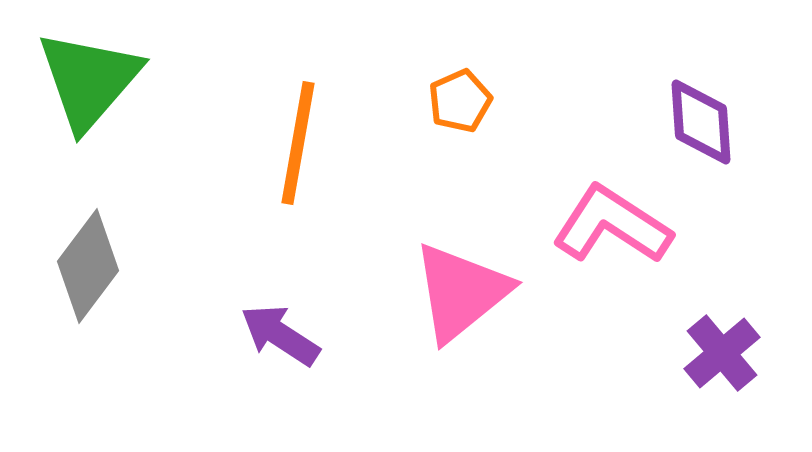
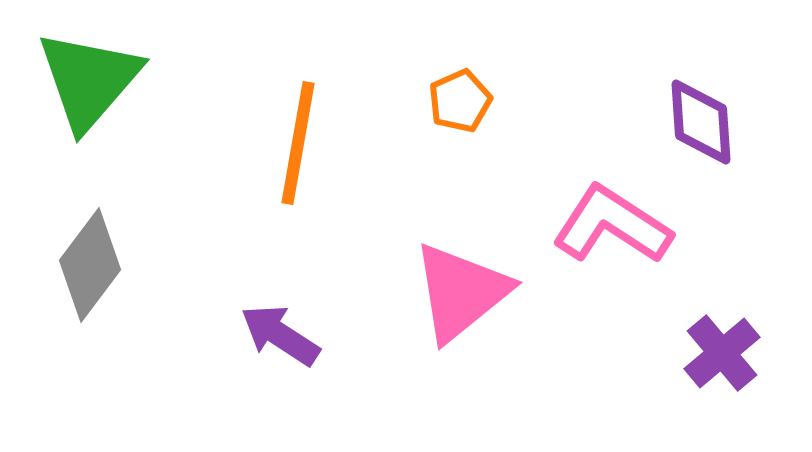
gray diamond: moved 2 px right, 1 px up
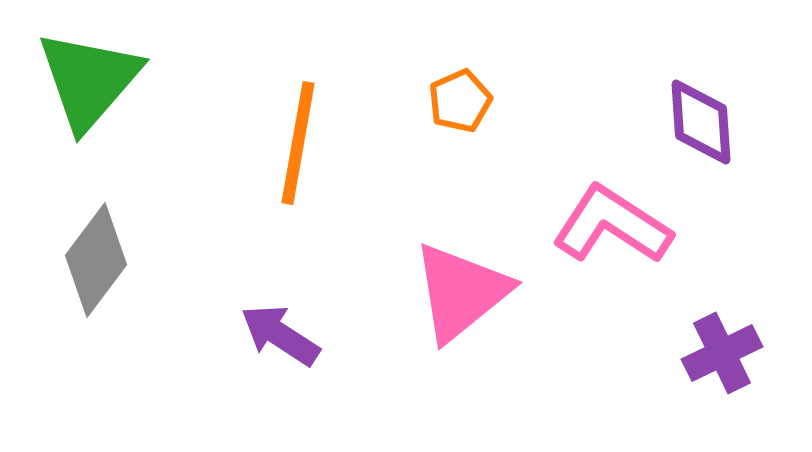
gray diamond: moved 6 px right, 5 px up
purple cross: rotated 14 degrees clockwise
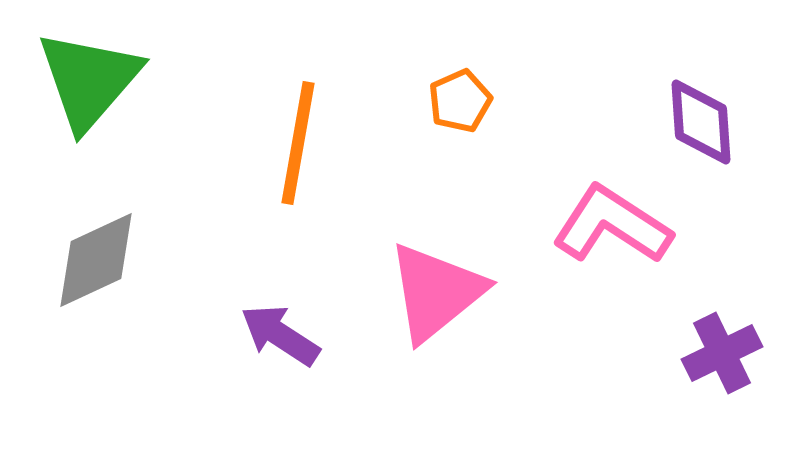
gray diamond: rotated 28 degrees clockwise
pink triangle: moved 25 px left
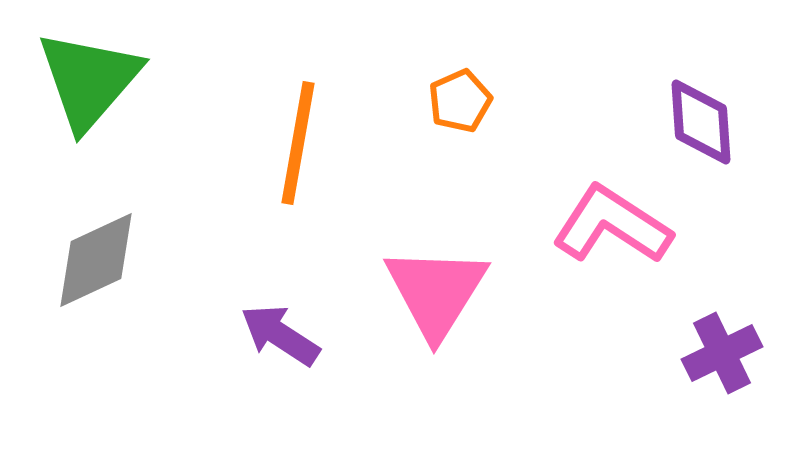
pink triangle: rotated 19 degrees counterclockwise
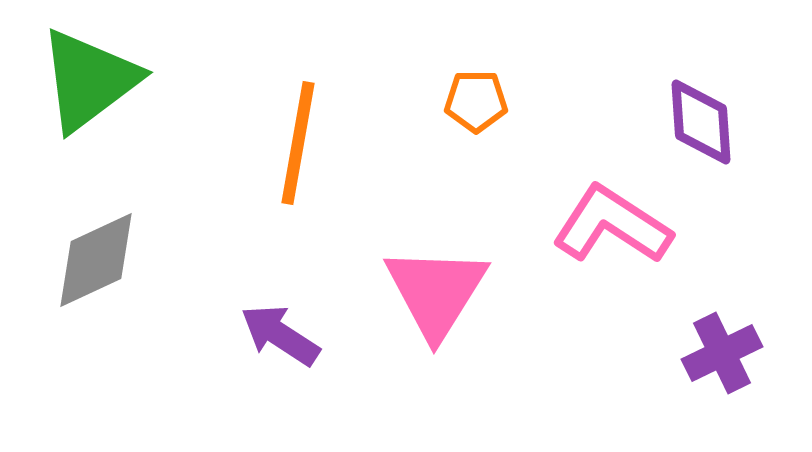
green triangle: rotated 12 degrees clockwise
orange pentagon: moved 16 px right; rotated 24 degrees clockwise
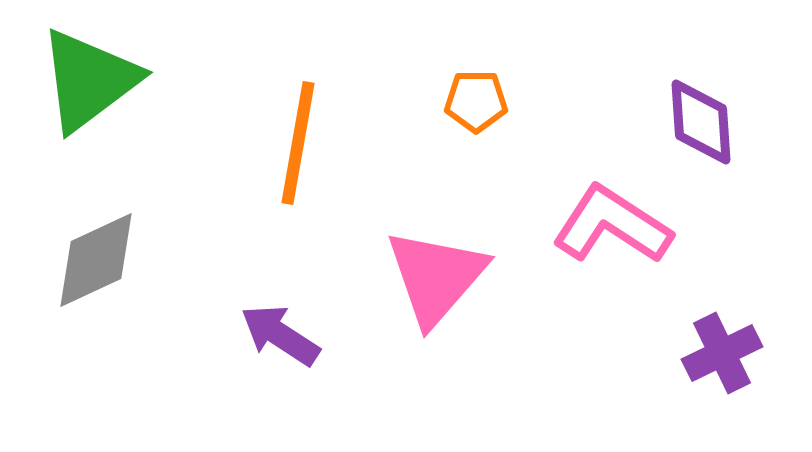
pink triangle: moved 15 px up; rotated 9 degrees clockwise
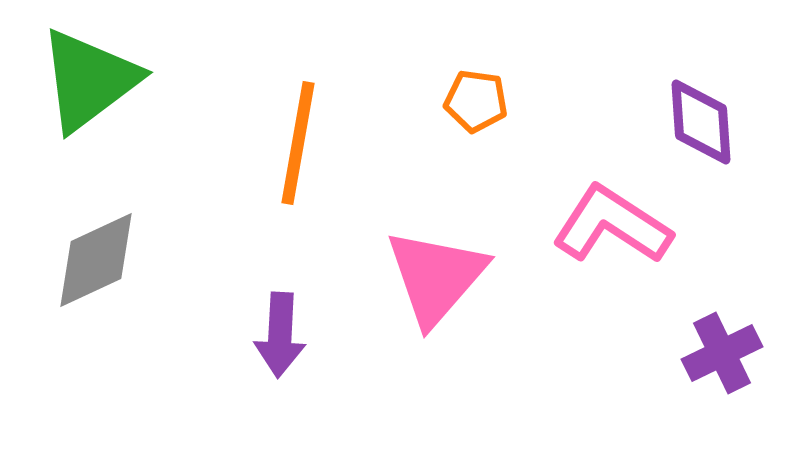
orange pentagon: rotated 8 degrees clockwise
purple arrow: rotated 120 degrees counterclockwise
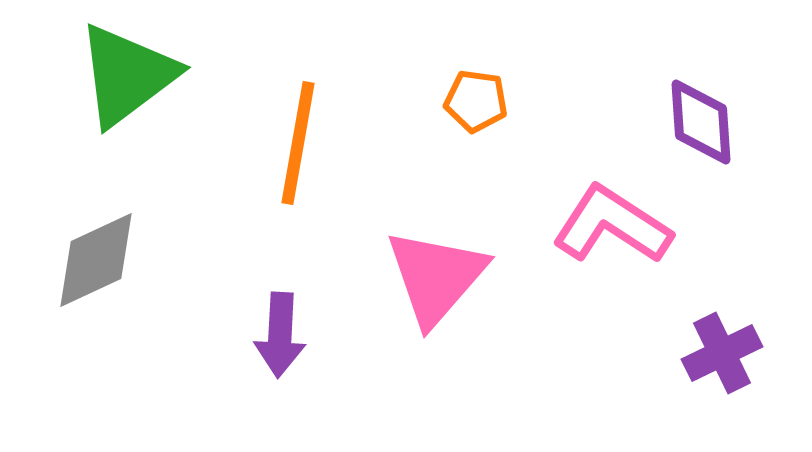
green triangle: moved 38 px right, 5 px up
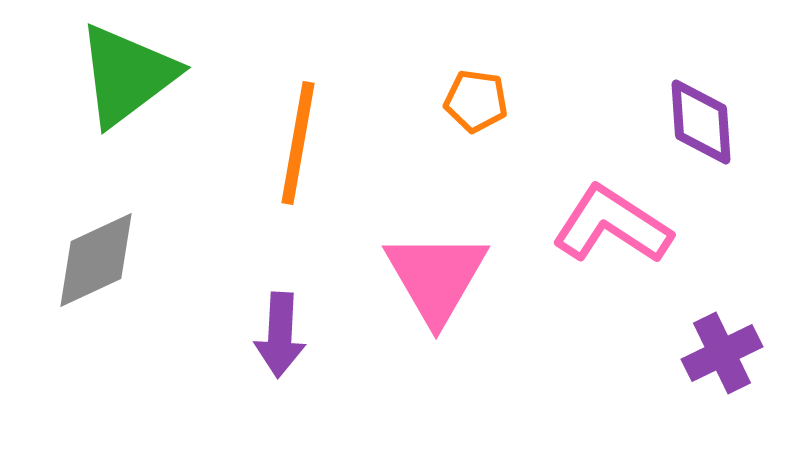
pink triangle: rotated 11 degrees counterclockwise
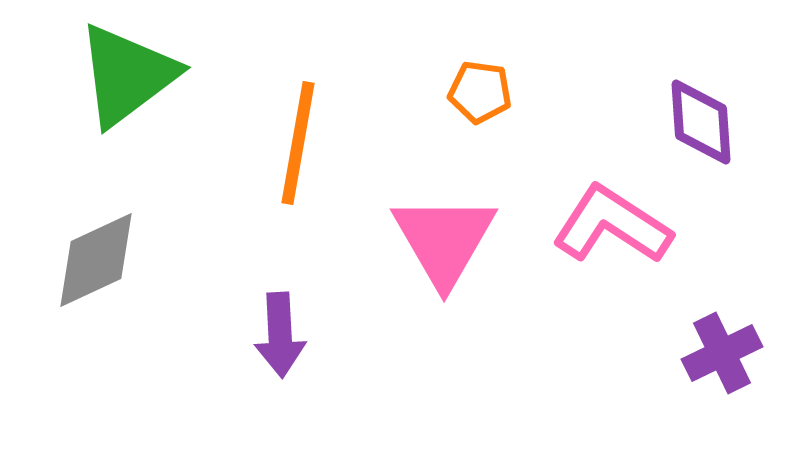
orange pentagon: moved 4 px right, 9 px up
pink triangle: moved 8 px right, 37 px up
purple arrow: rotated 6 degrees counterclockwise
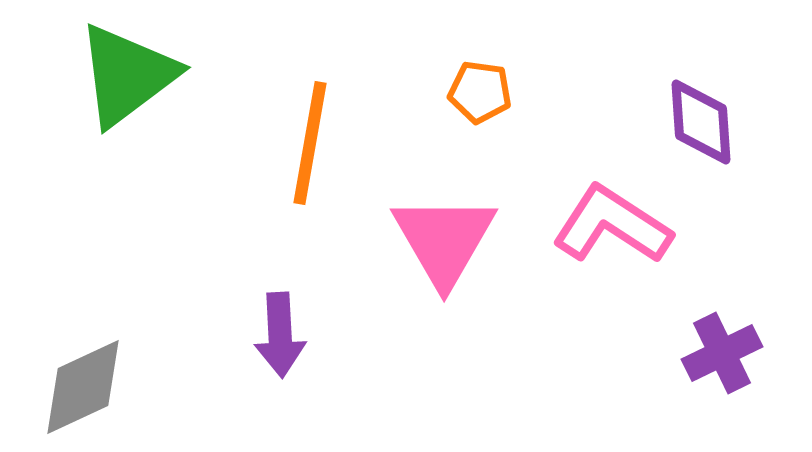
orange line: moved 12 px right
gray diamond: moved 13 px left, 127 px down
